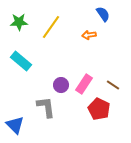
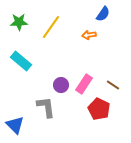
blue semicircle: rotated 70 degrees clockwise
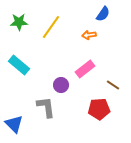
cyan rectangle: moved 2 px left, 4 px down
pink rectangle: moved 1 px right, 15 px up; rotated 18 degrees clockwise
red pentagon: rotated 30 degrees counterclockwise
blue triangle: moved 1 px left, 1 px up
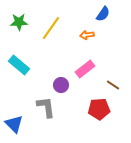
yellow line: moved 1 px down
orange arrow: moved 2 px left
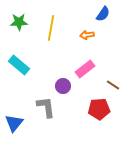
yellow line: rotated 25 degrees counterclockwise
purple circle: moved 2 px right, 1 px down
blue triangle: moved 1 px up; rotated 24 degrees clockwise
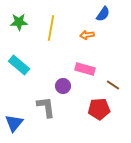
pink rectangle: rotated 54 degrees clockwise
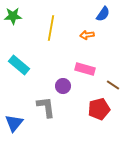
green star: moved 6 px left, 6 px up
red pentagon: rotated 10 degrees counterclockwise
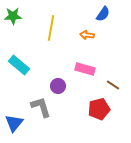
orange arrow: rotated 16 degrees clockwise
purple circle: moved 5 px left
gray L-shape: moved 5 px left; rotated 10 degrees counterclockwise
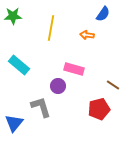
pink rectangle: moved 11 px left
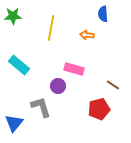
blue semicircle: rotated 140 degrees clockwise
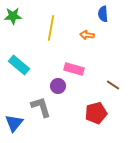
red pentagon: moved 3 px left, 4 px down
